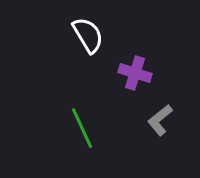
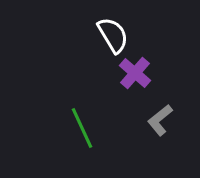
white semicircle: moved 25 px right
purple cross: rotated 24 degrees clockwise
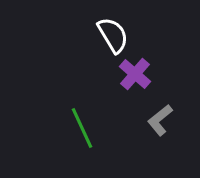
purple cross: moved 1 px down
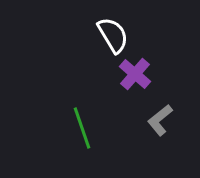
green line: rotated 6 degrees clockwise
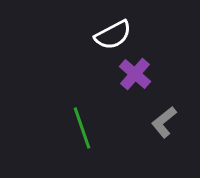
white semicircle: rotated 93 degrees clockwise
gray L-shape: moved 4 px right, 2 px down
